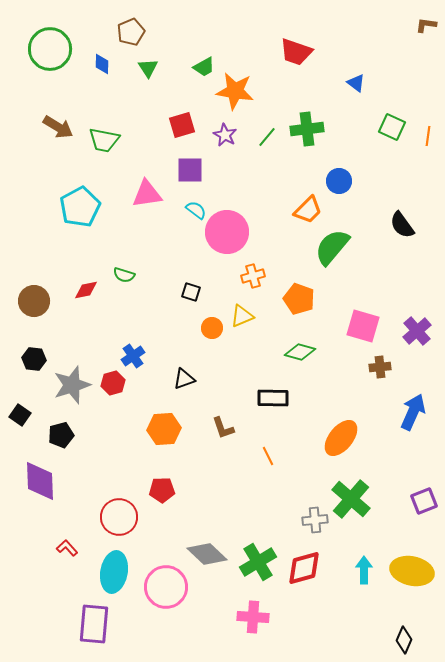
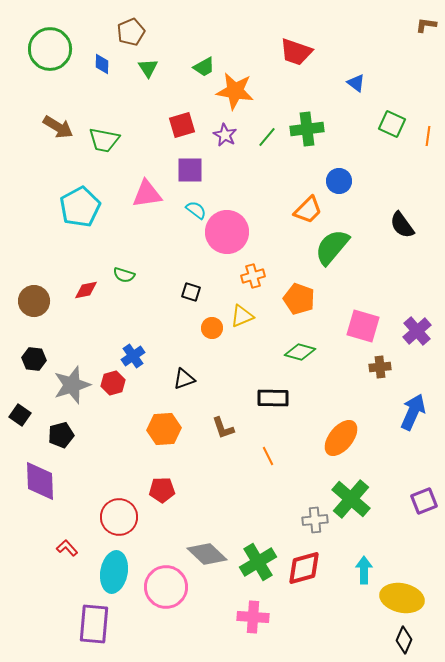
green square at (392, 127): moved 3 px up
yellow ellipse at (412, 571): moved 10 px left, 27 px down
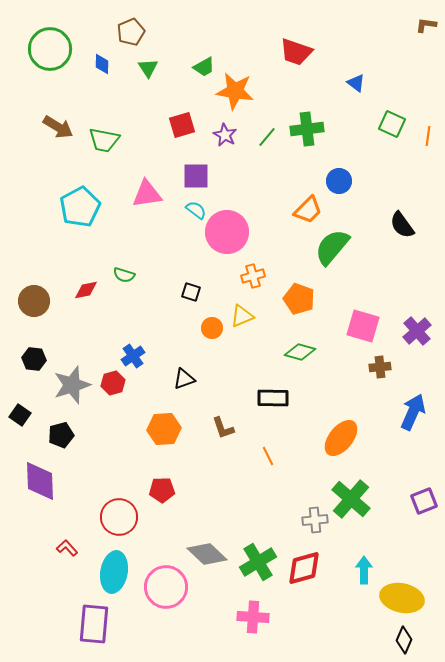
purple square at (190, 170): moved 6 px right, 6 px down
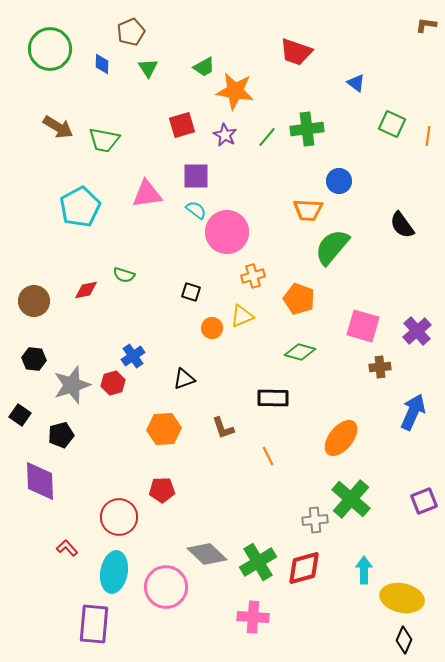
orange trapezoid at (308, 210): rotated 48 degrees clockwise
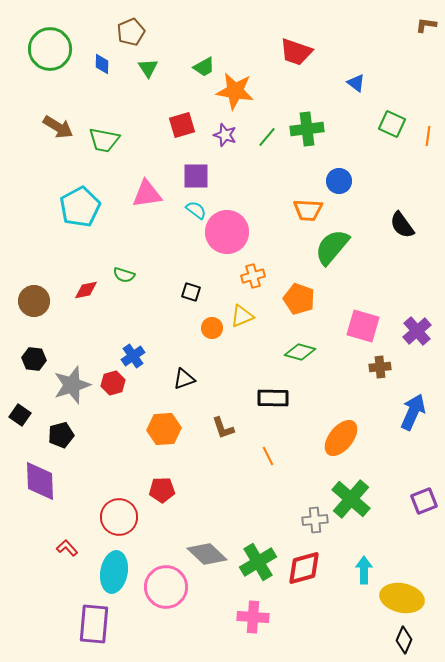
purple star at (225, 135): rotated 10 degrees counterclockwise
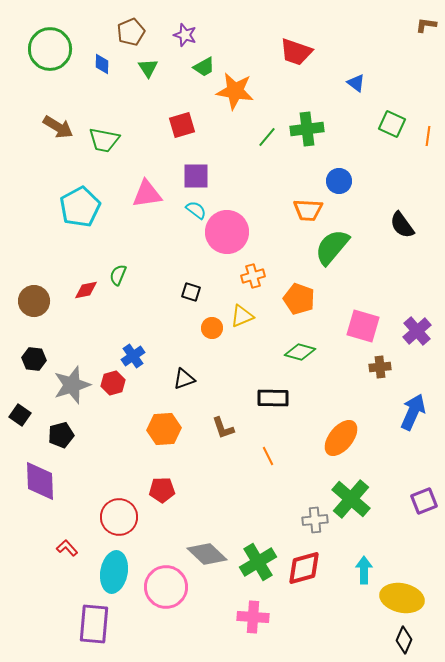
purple star at (225, 135): moved 40 px left, 100 px up
green semicircle at (124, 275): moved 6 px left; rotated 95 degrees clockwise
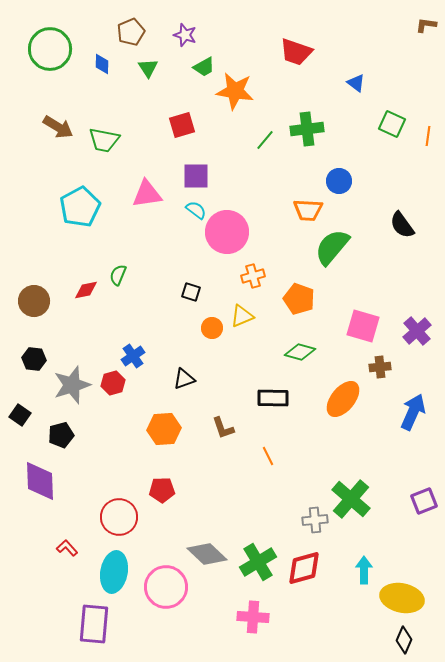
green line at (267, 137): moved 2 px left, 3 px down
orange ellipse at (341, 438): moved 2 px right, 39 px up
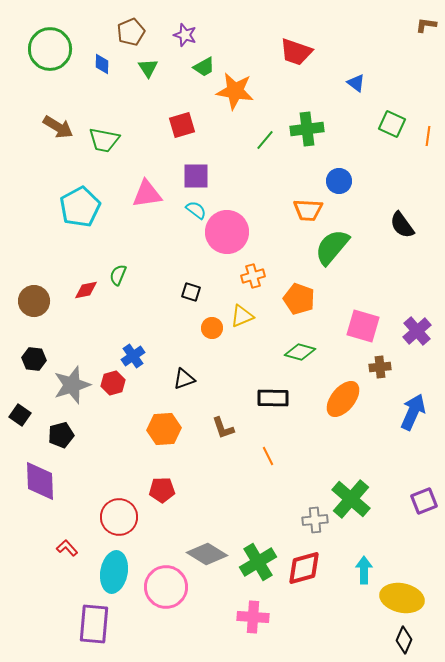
gray diamond at (207, 554): rotated 12 degrees counterclockwise
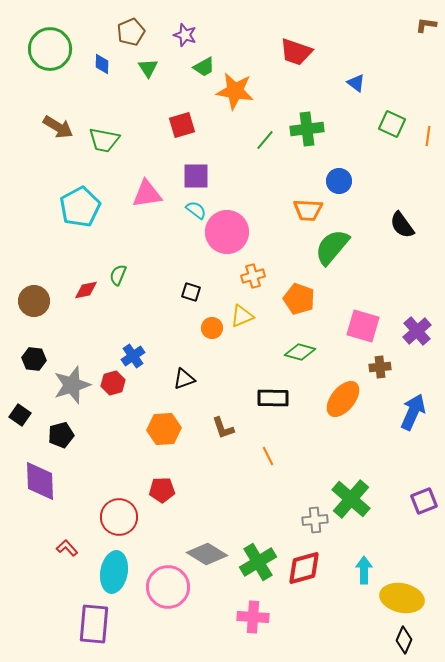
pink circle at (166, 587): moved 2 px right
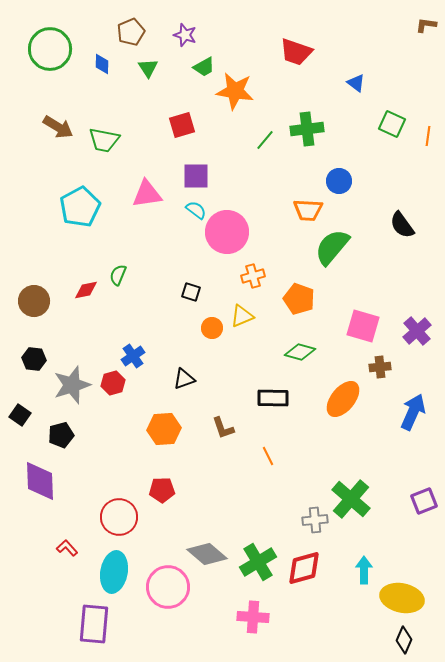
gray diamond at (207, 554): rotated 9 degrees clockwise
